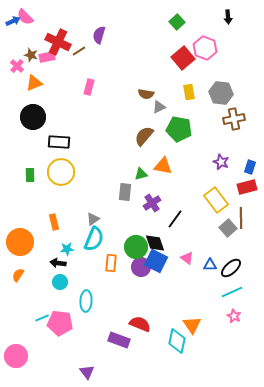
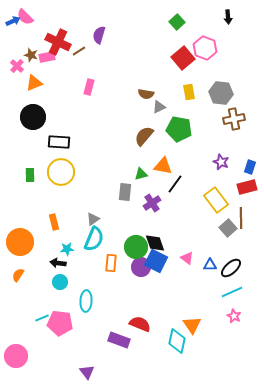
black line at (175, 219): moved 35 px up
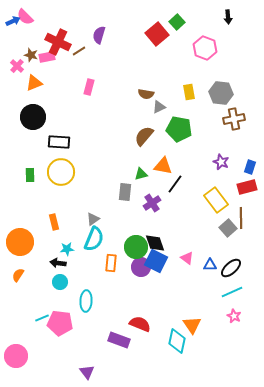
red square at (183, 58): moved 26 px left, 24 px up
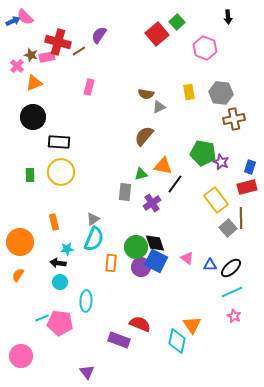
purple semicircle at (99, 35): rotated 18 degrees clockwise
red cross at (58, 42): rotated 10 degrees counterclockwise
green pentagon at (179, 129): moved 24 px right, 24 px down
pink circle at (16, 356): moved 5 px right
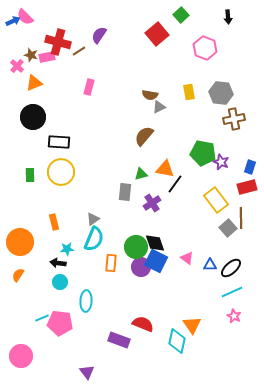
green square at (177, 22): moved 4 px right, 7 px up
brown semicircle at (146, 94): moved 4 px right, 1 px down
orange triangle at (163, 166): moved 2 px right, 3 px down
red semicircle at (140, 324): moved 3 px right
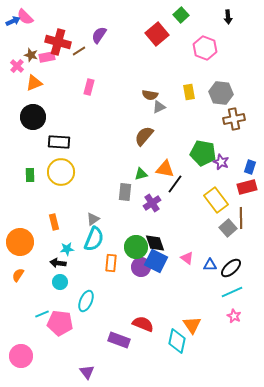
cyan ellipse at (86, 301): rotated 20 degrees clockwise
cyan line at (42, 318): moved 4 px up
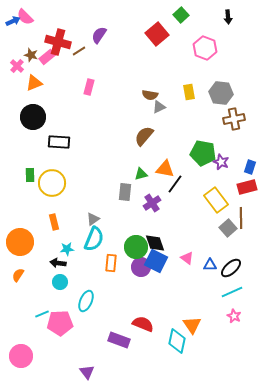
pink rectangle at (47, 57): rotated 28 degrees counterclockwise
yellow circle at (61, 172): moved 9 px left, 11 px down
pink pentagon at (60, 323): rotated 10 degrees counterclockwise
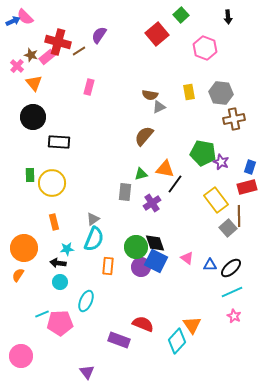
orange triangle at (34, 83): rotated 48 degrees counterclockwise
brown line at (241, 218): moved 2 px left, 2 px up
orange circle at (20, 242): moved 4 px right, 6 px down
orange rectangle at (111, 263): moved 3 px left, 3 px down
cyan diamond at (177, 341): rotated 30 degrees clockwise
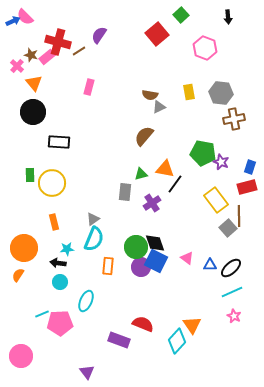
black circle at (33, 117): moved 5 px up
